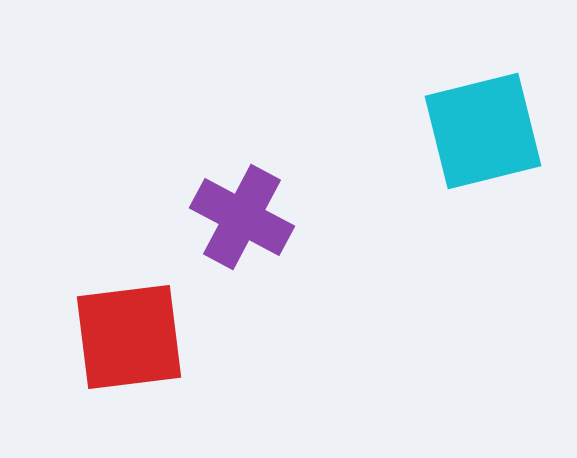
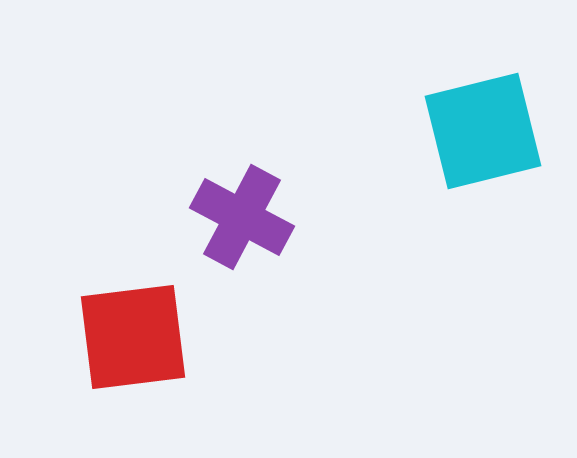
red square: moved 4 px right
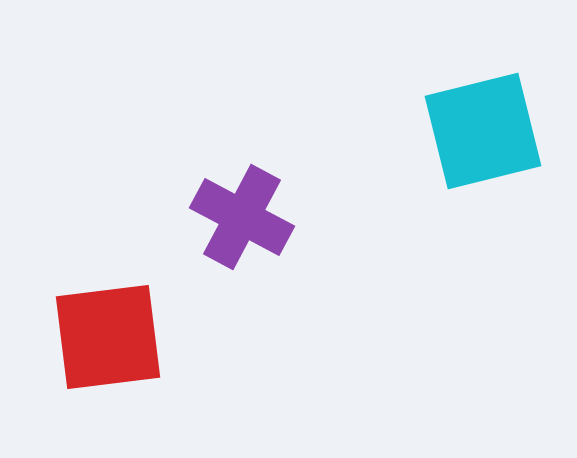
red square: moved 25 px left
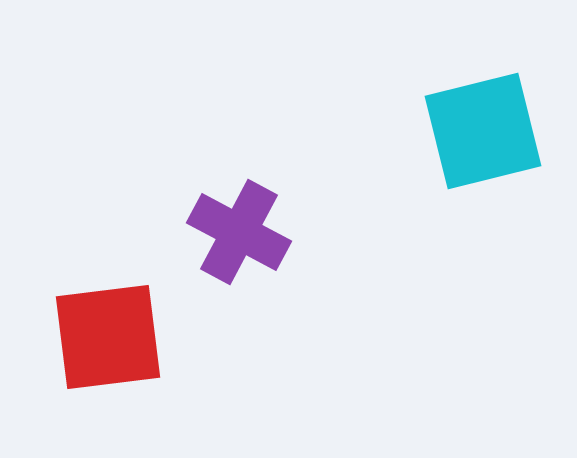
purple cross: moved 3 px left, 15 px down
